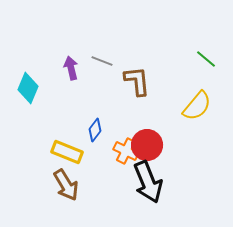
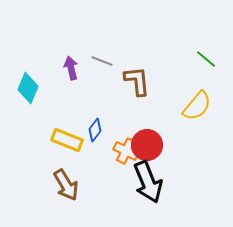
yellow rectangle: moved 12 px up
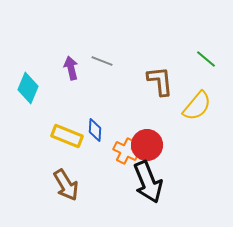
brown L-shape: moved 23 px right
blue diamond: rotated 35 degrees counterclockwise
yellow rectangle: moved 4 px up
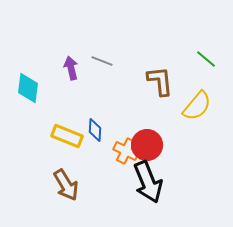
cyan diamond: rotated 16 degrees counterclockwise
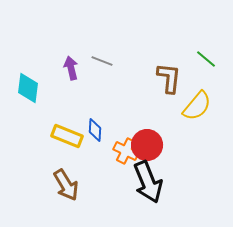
brown L-shape: moved 9 px right, 3 px up; rotated 12 degrees clockwise
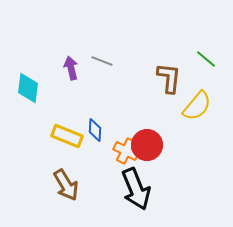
black arrow: moved 12 px left, 7 px down
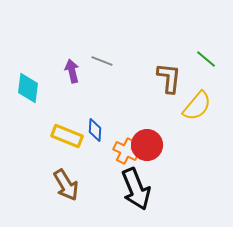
purple arrow: moved 1 px right, 3 px down
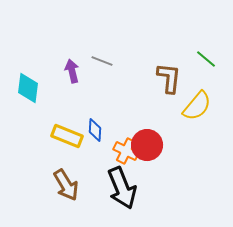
black arrow: moved 14 px left, 1 px up
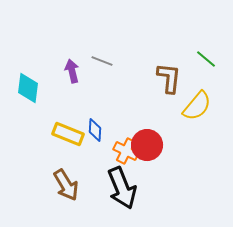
yellow rectangle: moved 1 px right, 2 px up
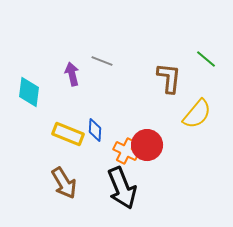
purple arrow: moved 3 px down
cyan diamond: moved 1 px right, 4 px down
yellow semicircle: moved 8 px down
brown arrow: moved 2 px left, 2 px up
